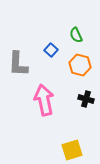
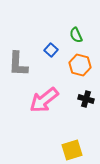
pink arrow: rotated 116 degrees counterclockwise
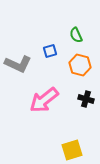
blue square: moved 1 px left, 1 px down; rotated 32 degrees clockwise
gray L-shape: rotated 68 degrees counterclockwise
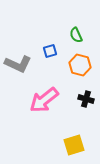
yellow square: moved 2 px right, 5 px up
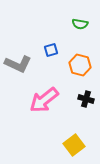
green semicircle: moved 4 px right, 11 px up; rotated 56 degrees counterclockwise
blue square: moved 1 px right, 1 px up
yellow square: rotated 20 degrees counterclockwise
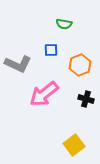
green semicircle: moved 16 px left
blue square: rotated 16 degrees clockwise
orange hexagon: rotated 25 degrees clockwise
pink arrow: moved 6 px up
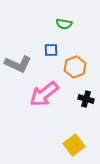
orange hexagon: moved 5 px left, 2 px down
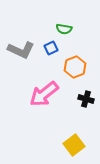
green semicircle: moved 5 px down
blue square: moved 2 px up; rotated 24 degrees counterclockwise
gray L-shape: moved 3 px right, 14 px up
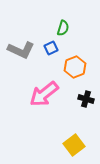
green semicircle: moved 1 px left, 1 px up; rotated 84 degrees counterclockwise
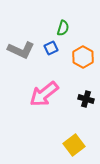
orange hexagon: moved 8 px right, 10 px up; rotated 10 degrees counterclockwise
